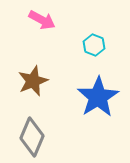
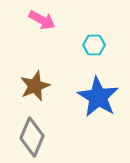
cyan hexagon: rotated 20 degrees counterclockwise
brown star: moved 2 px right, 5 px down
blue star: rotated 9 degrees counterclockwise
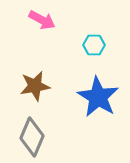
brown star: rotated 12 degrees clockwise
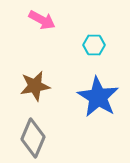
gray diamond: moved 1 px right, 1 px down
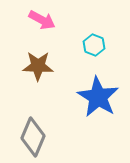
cyan hexagon: rotated 20 degrees clockwise
brown star: moved 3 px right, 20 px up; rotated 12 degrees clockwise
gray diamond: moved 1 px up
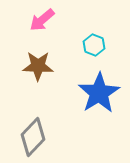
pink arrow: rotated 112 degrees clockwise
blue star: moved 1 px right, 4 px up; rotated 9 degrees clockwise
gray diamond: rotated 21 degrees clockwise
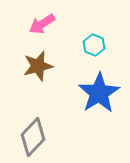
pink arrow: moved 4 px down; rotated 8 degrees clockwise
brown star: rotated 16 degrees counterclockwise
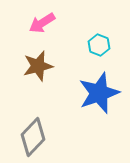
pink arrow: moved 1 px up
cyan hexagon: moved 5 px right
blue star: rotated 12 degrees clockwise
